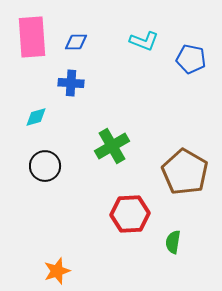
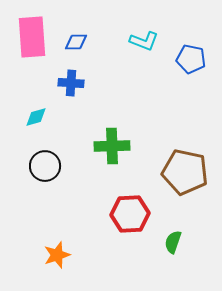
green cross: rotated 28 degrees clockwise
brown pentagon: rotated 18 degrees counterclockwise
green semicircle: rotated 10 degrees clockwise
orange star: moved 16 px up
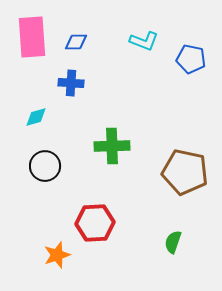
red hexagon: moved 35 px left, 9 px down
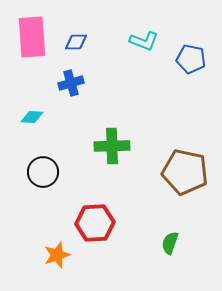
blue cross: rotated 20 degrees counterclockwise
cyan diamond: moved 4 px left; rotated 20 degrees clockwise
black circle: moved 2 px left, 6 px down
green semicircle: moved 3 px left, 1 px down
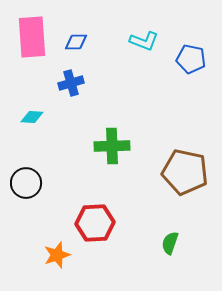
black circle: moved 17 px left, 11 px down
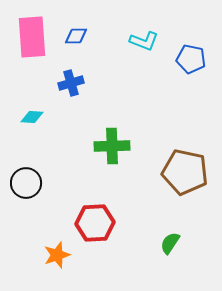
blue diamond: moved 6 px up
green semicircle: rotated 15 degrees clockwise
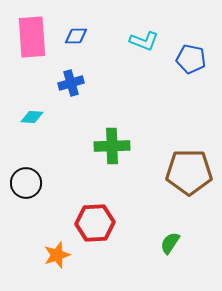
brown pentagon: moved 4 px right; rotated 12 degrees counterclockwise
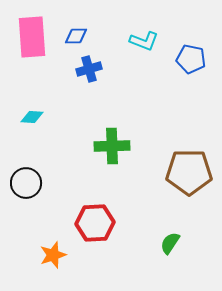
blue cross: moved 18 px right, 14 px up
orange star: moved 4 px left
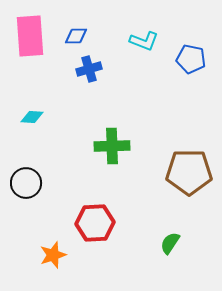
pink rectangle: moved 2 px left, 1 px up
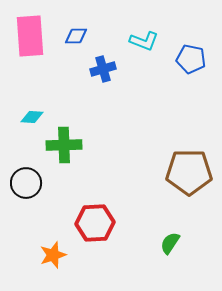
blue cross: moved 14 px right
green cross: moved 48 px left, 1 px up
